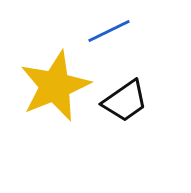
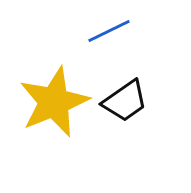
yellow star: moved 1 px left, 16 px down
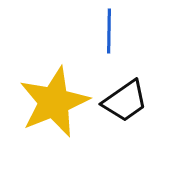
blue line: rotated 63 degrees counterclockwise
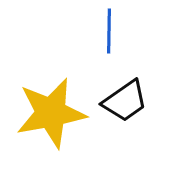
yellow star: moved 3 px left, 11 px down; rotated 12 degrees clockwise
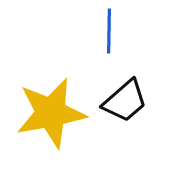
black trapezoid: rotated 6 degrees counterclockwise
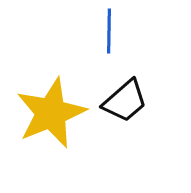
yellow star: rotated 12 degrees counterclockwise
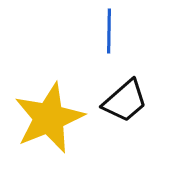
yellow star: moved 2 px left, 5 px down
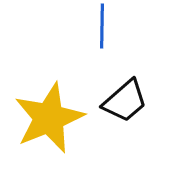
blue line: moved 7 px left, 5 px up
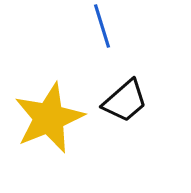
blue line: rotated 18 degrees counterclockwise
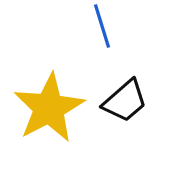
yellow star: moved 10 px up; rotated 6 degrees counterclockwise
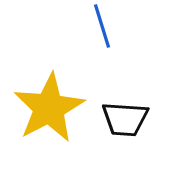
black trapezoid: moved 18 px down; rotated 45 degrees clockwise
